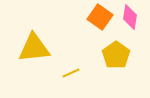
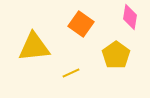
orange square: moved 19 px left, 7 px down
yellow triangle: moved 1 px up
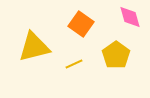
pink diamond: rotated 25 degrees counterclockwise
yellow triangle: rotated 8 degrees counterclockwise
yellow line: moved 3 px right, 9 px up
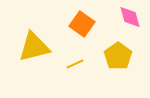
orange square: moved 1 px right
yellow pentagon: moved 2 px right, 1 px down
yellow line: moved 1 px right
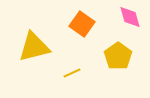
yellow line: moved 3 px left, 9 px down
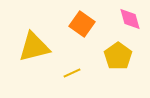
pink diamond: moved 2 px down
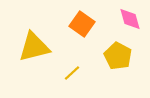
yellow pentagon: rotated 8 degrees counterclockwise
yellow line: rotated 18 degrees counterclockwise
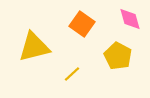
yellow line: moved 1 px down
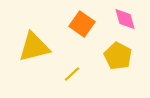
pink diamond: moved 5 px left
